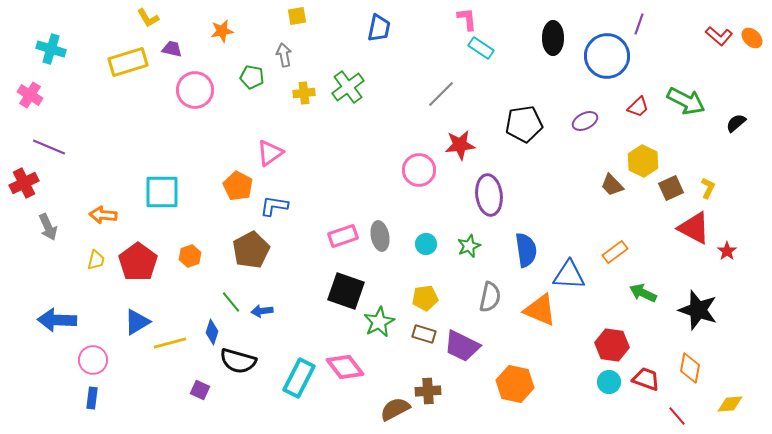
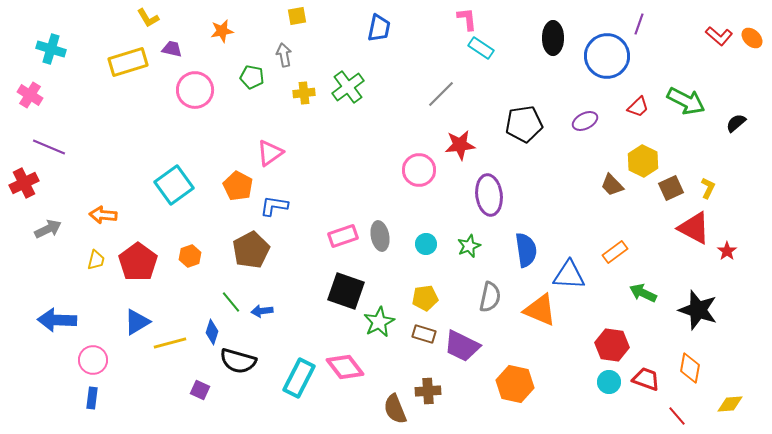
cyan square at (162, 192): moved 12 px right, 7 px up; rotated 36 degrees counterclockwise
gray arrow at (48, 227): moved 2 px down; rotated 92 degrees counterclockwise
brown semicircle at (395, 409): rotated 84 degrees counterclockwise
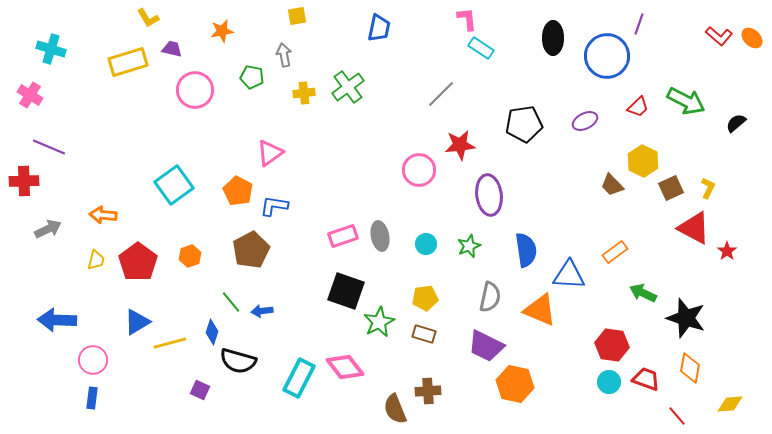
red cross at (24, 183): moved 2 px up; rotated 24 degrees clockwise
orange pentagon at (238, 186): moved 5 px down
black star at (698, 310): moved 12 px left, 8 px down
purple trapezoid at (462, 346): moved 24 px right
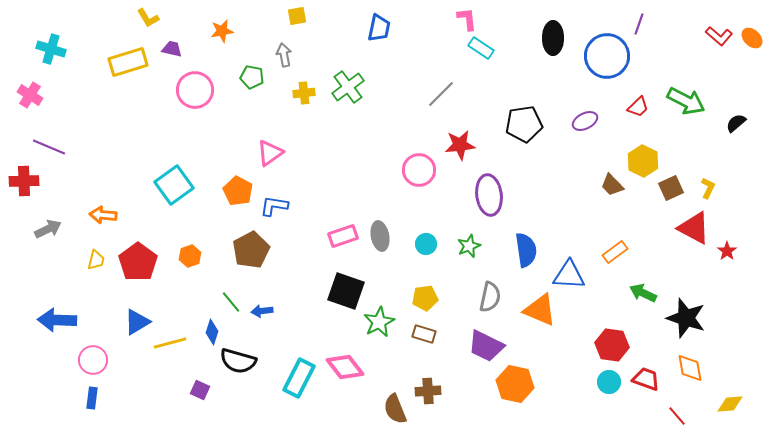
orange diamond at (690, 368): rotated 20 degrees counterclockwise
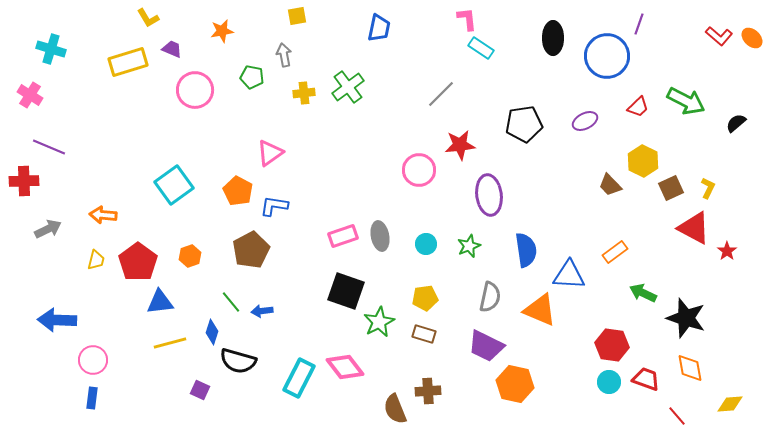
purple trapezoid at (172, 49): rotated 10 degrees clockwise
brown trapezoid at (612, 185): moved 2 px left
blue triangle at (137, 322): moved 23 px right, 20 px up; rotated 24 degrees clockwise
